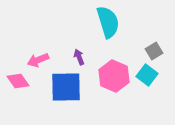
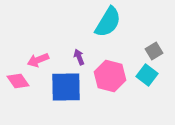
cyan semicircle: rotated 48 degrees clockwise
pink hexagon: moved 4 px left; rotated 8 degrees counterclockwise
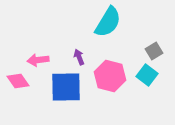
pink arrow: rotated 15 degrees clockwise
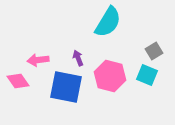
purple arrow: moved 1 px left, 1 px down
cyan square: rotated 15 degrees counterclockwise
blue square: rotated 12 degrees clockwise
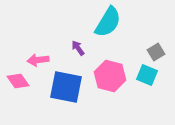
gray square: moved 2 px right, 1 px down
purple arrow: moved 10 px up; rotated 14 degrees counterclockwise
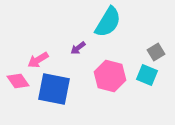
purple arrow: rotated 91 degrees counterclockwise
pink arrow: rotated 25 degrees counterclockwise
blue square: moved 12 px left, 2 px down
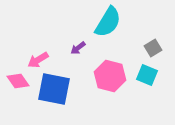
gray square: moved 3 px left, 4 px up
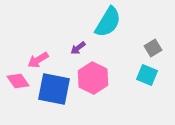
pink hexagon: moved 17 px left, 2 px down; rotated 12 degrees clockwise
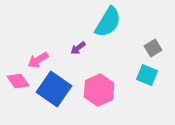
pink hexagon: moved 6 px right, 12 px down; rotated 8 degrees clockwise
blue square: rotated 24 degrees clockwise
